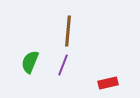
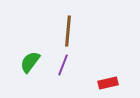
green semicircle: rotated 15 degrees clockwise
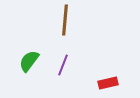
brown line: moved 3 px left, 11 px up
green semicircle: moved 1 px left, 1 px up
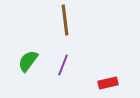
brown line: rotated 12 degrees counterclockwise
green semicircle: moved 1 px left
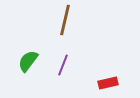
brown line: rotated 20 degrees clockwise
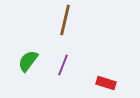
red rectangle: moved 2 px left; rotated 30 degrees clockwise
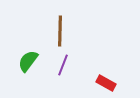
brown line: moved 5 px left, 11 px down; rotated 12 degrees counterclockwise
red rectangle: rotated 12 degrees clockwise
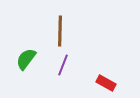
green semicircle: moved 2 px left, 2 px up
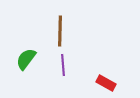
purple line: rotated 25 degrees counterclockwise
